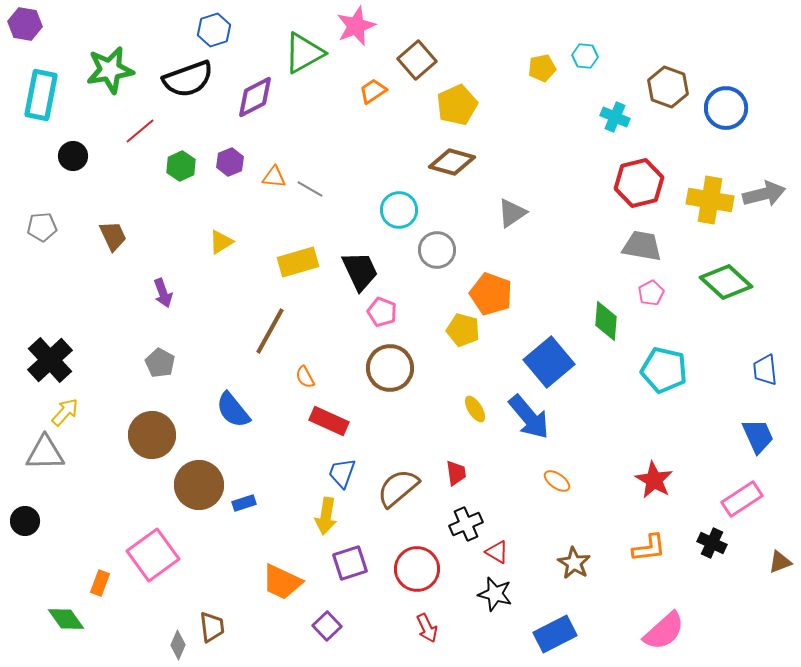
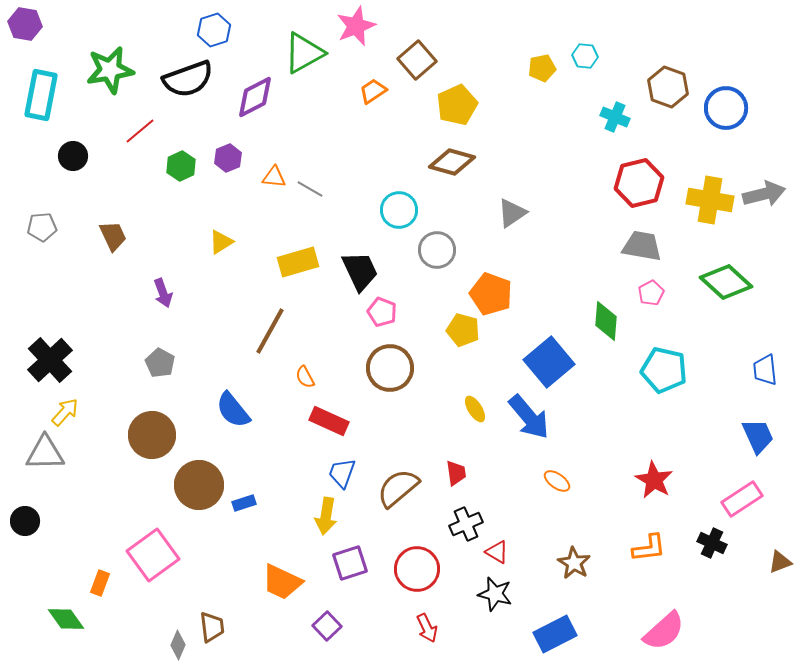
purple hexagon at (230, 162): moved 2 px left, 4 px up
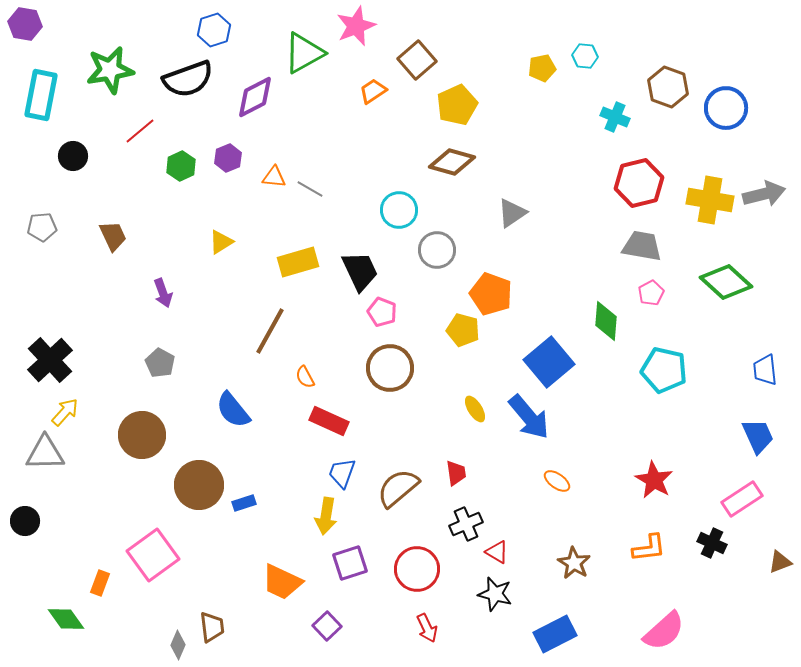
brown circle at (152, 435): moved 10 px left
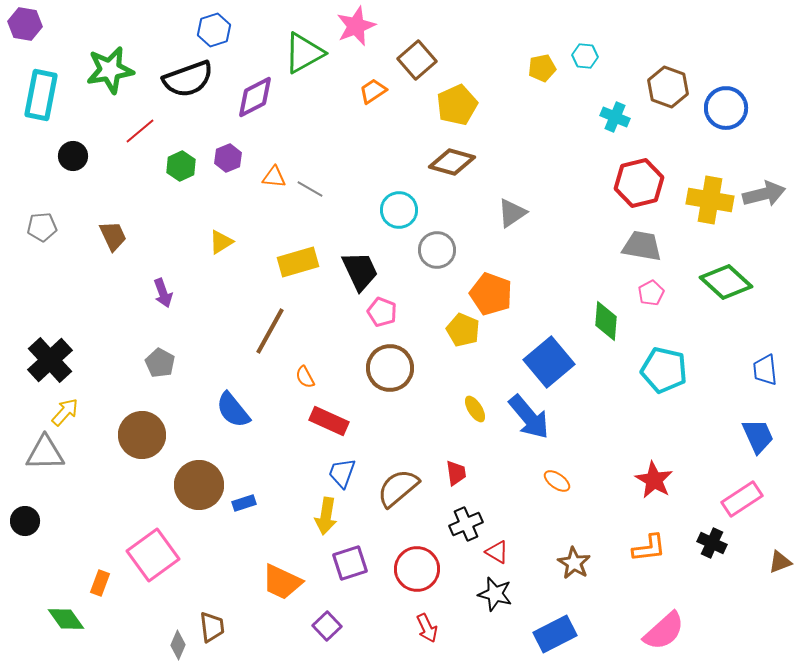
yellow pentagon at (463, 330): rotated 8 degrees clockwise
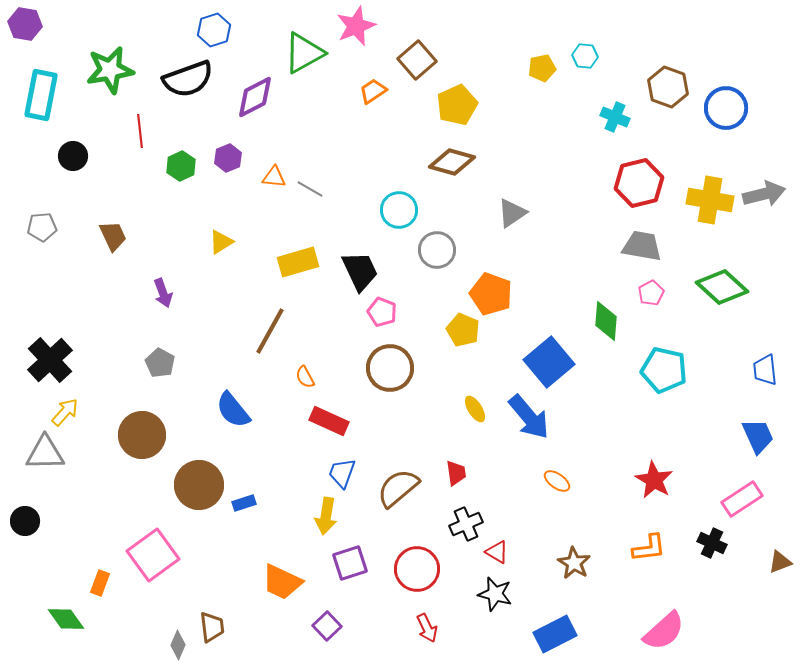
red line at (140, 131): rotated 56 degrees counterclockwise
green diamond at (726, 282): moved 4 px left, 5 px down
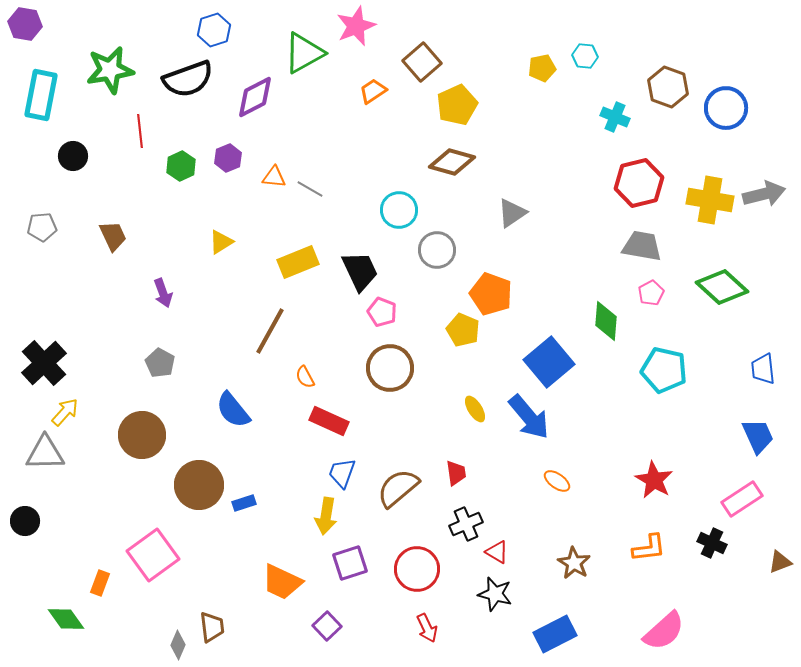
brown square at (417, 60): moved 5 px right, 2 px down
yellow rectangle at (298, 262): rotated 6 degrees counterclockwise
black cross at (50, 360): moved 6 px left, 3 px down
blue trapezoid at (765, 370): moved 2 px left, 1 px up
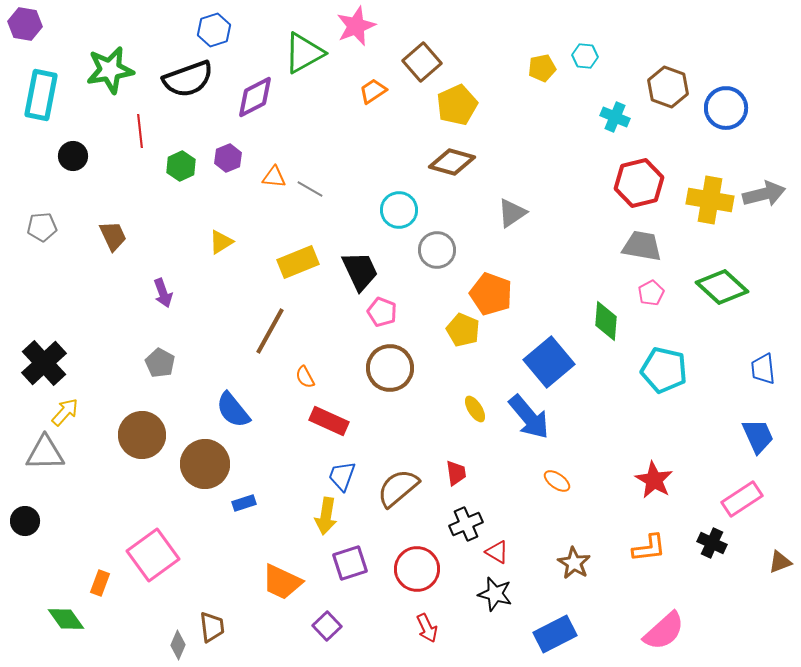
blue trapezoid at (342, 473): moved 3 px down
brown circle at (199, 485): moved 6 px right, 21 px up
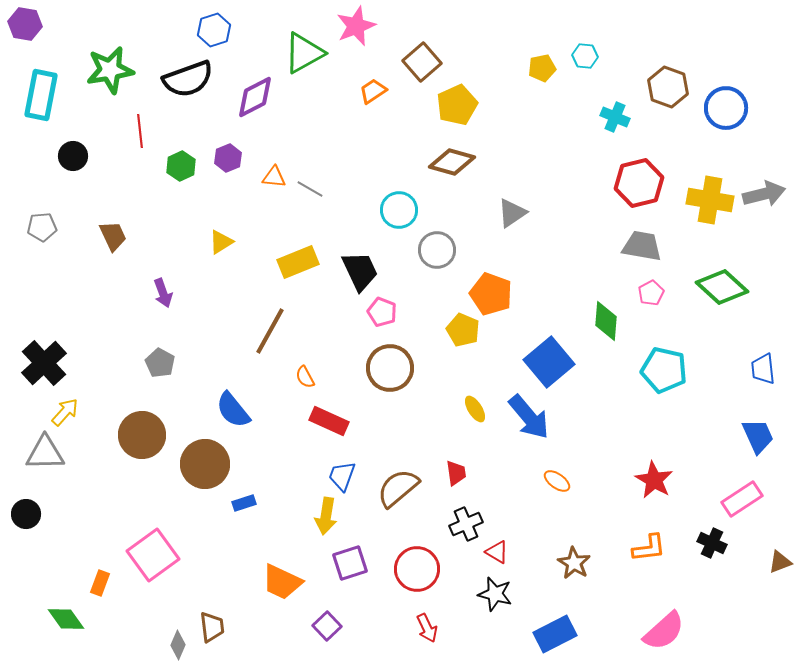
black circle at (25, 521): moved 1 px right, 7 px up
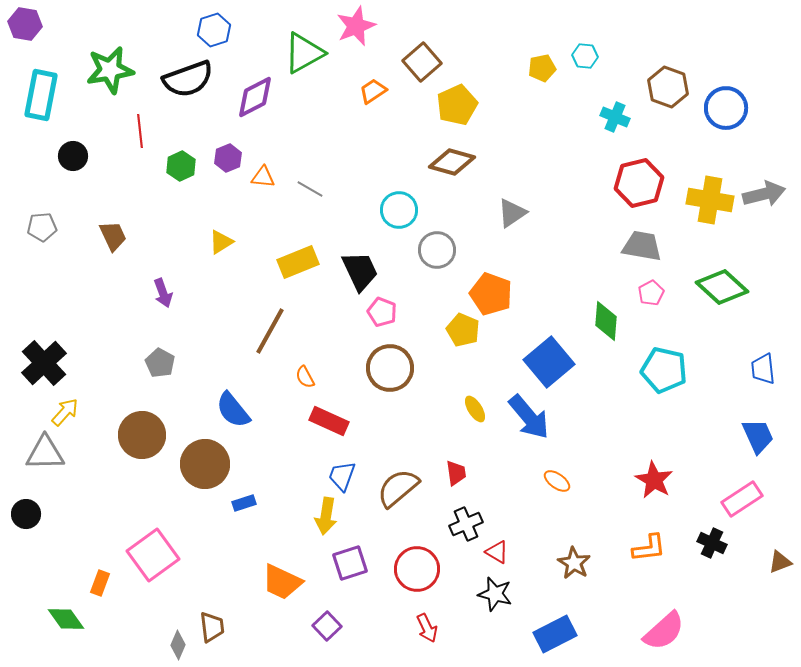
orange triangle at (274, 177): moved 11 px left
